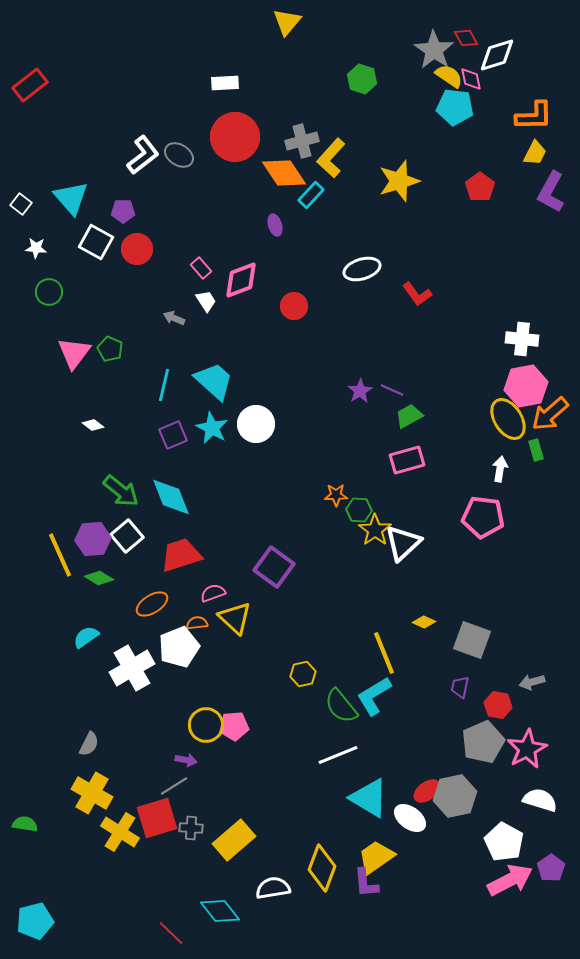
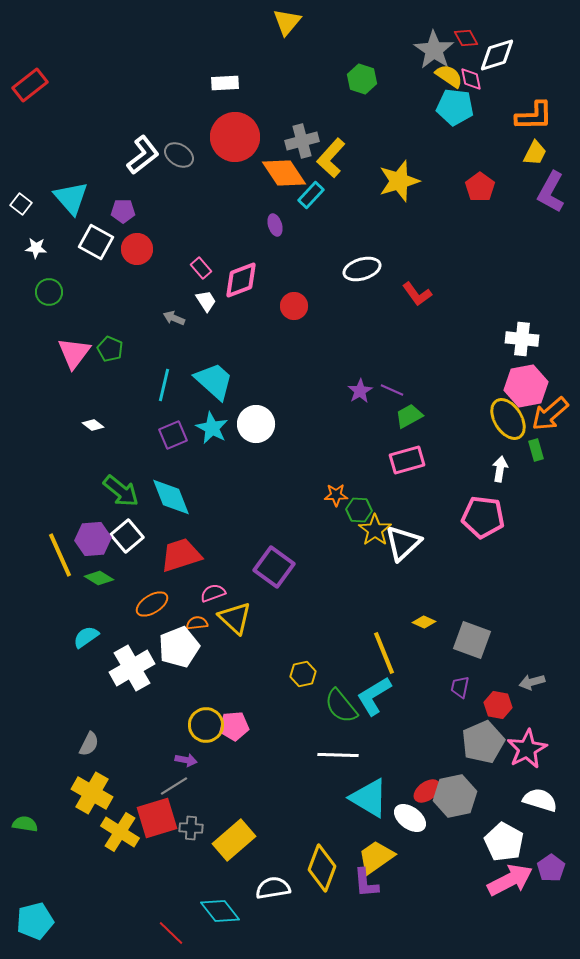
white line at (338, 755): rotated 24 degrees clockwise
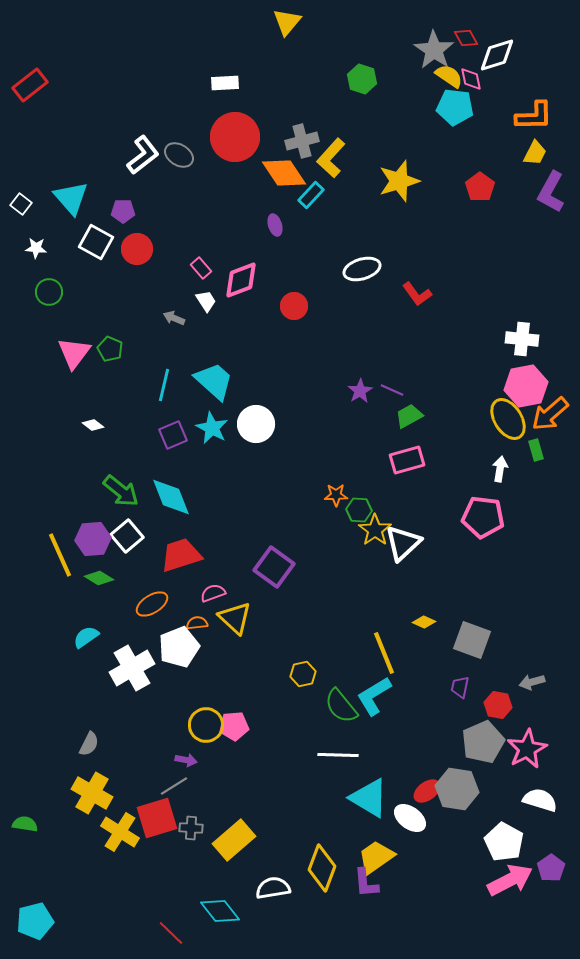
gray hexagon at (455, 796): moved 2 px right, 7 px up; rotated 21 degrees clockwise
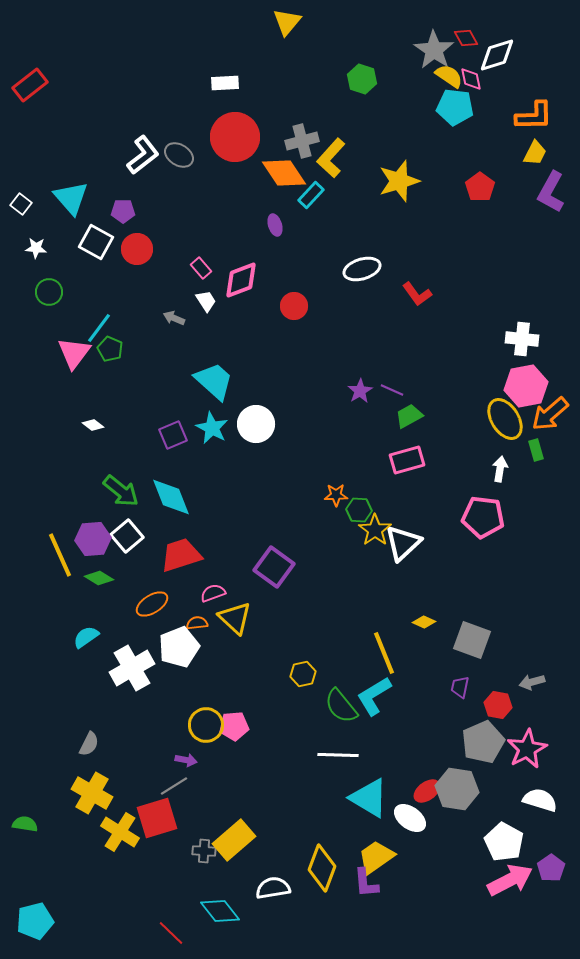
cyan line at (164, 385): moved 65 px left, 57 px up; rotated 24 degrees clockwise
yellow ellipse at (508, 419): moved 3 px left
gray cross at (191, 828): moved 13 px right, 23 px down
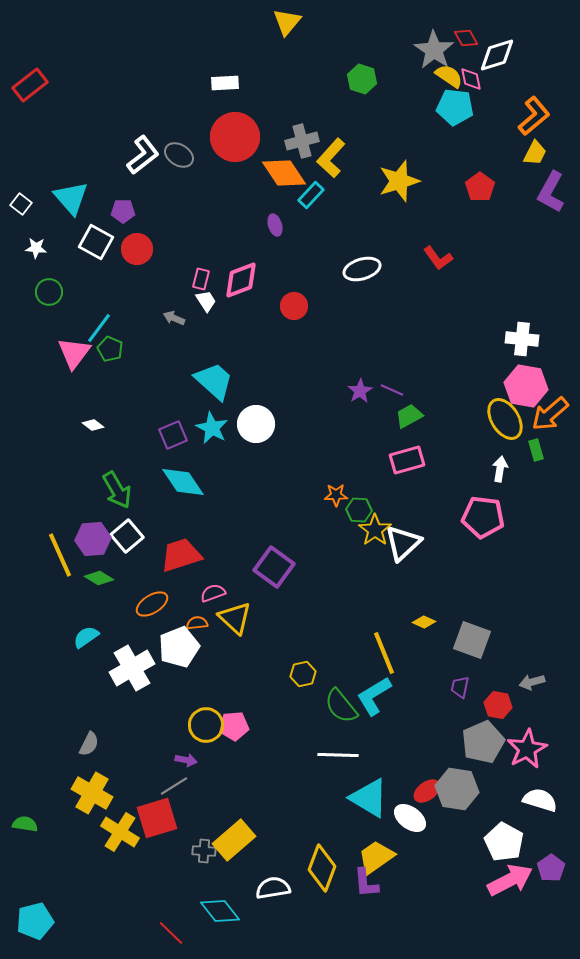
orange L-shape at (534, 116): rotated 39 degrees counterclockwise
pink rectangle at (201, 268): moved 11 px down; rotated 55 degrees clockwise
red L-shape at (417, 294): moved 21 px right, 36 px up
pink hexagon at (526, 386): rotated 21 degrees clockwise
green arrow at (121, 491): moved 4 px left, 1 px up; rotated 21 degrees clockwise
cyan diamond at (171, 497): moved 12 px right, 15 px up; rotated 12 degrees counterclockwise
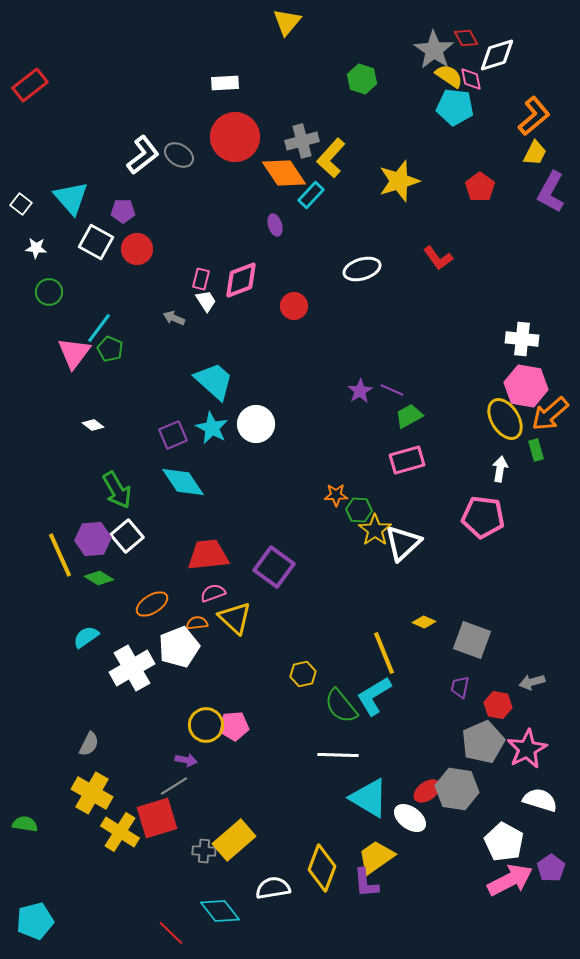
red trapezoid at (181, 555): moved 27 px right; rotated 12 degrees clockwise
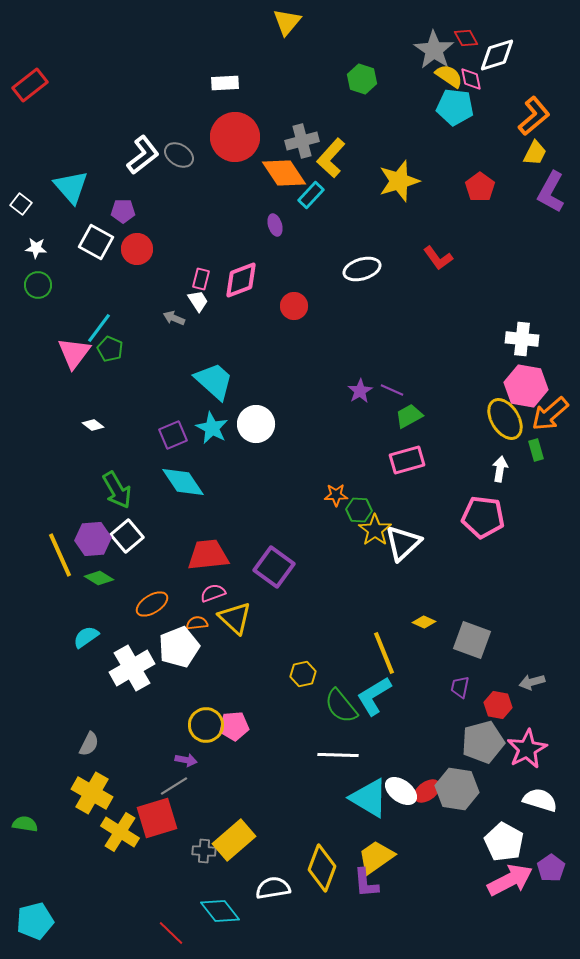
cyan triangle at (71, 198): moved 11 px up
green circle at (49, 292): moved 11 px left, 7 px up
white trapezoid at (206, 301): moved 8 px left
gray pentagon at (483, 742): rotated 9 degrees clockwise
white ellipse at (410, 818): moved 9 px left, 27 px up
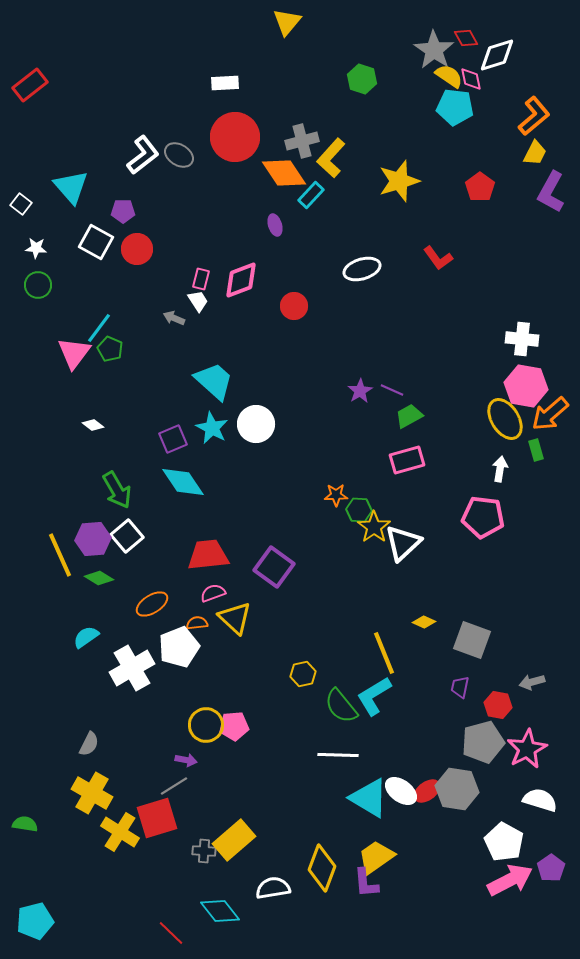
purple square at (173, 435): moved 4 px down
yellow star at (375, 530): moved 1 px left, 3 px up
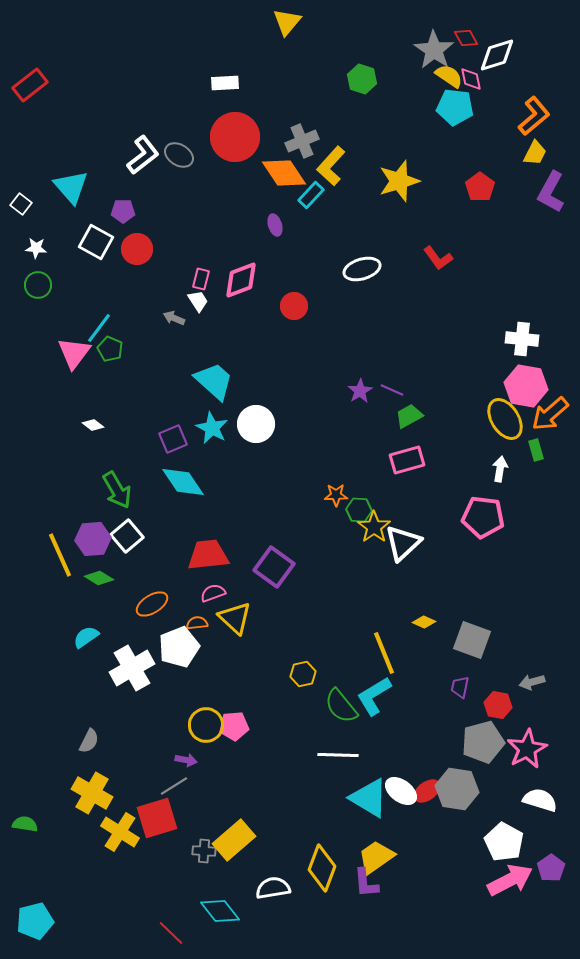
gray cross at (302, 141): rotated 8 degrees counterclockwise
yellow L-shape at (331, 158): moved 8 px down
gray semicircle at (89, 744): moved 3 px up
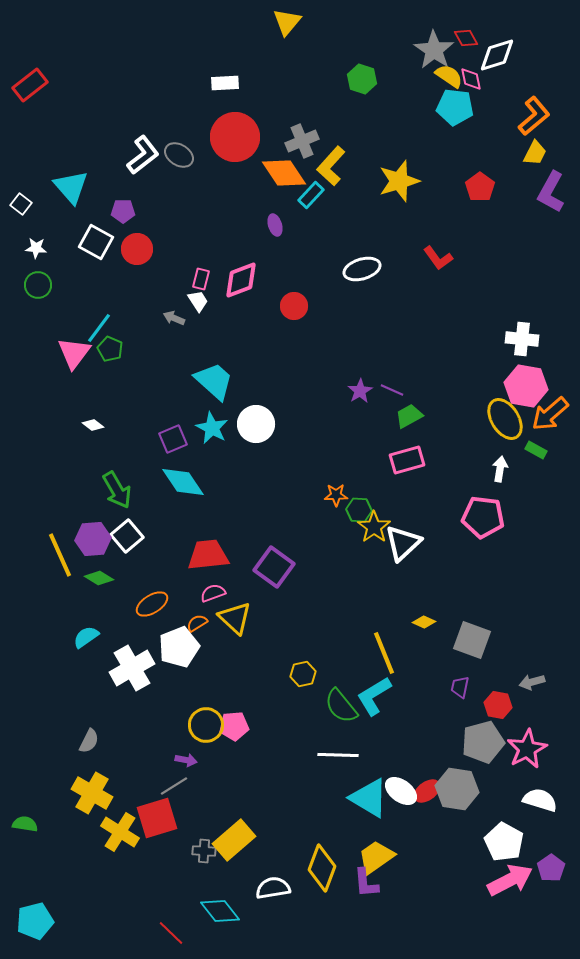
green rectangle at (536, 450): rotated 45 degrees counterclockwise
orange semicircle at (197, 623): rotated 25 degrees counterclockwise
